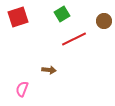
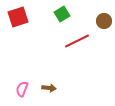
red line: moved 3 px right, 2 px down
brown arrow: moved 18 px down
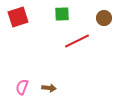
green square: rotated 28 degrees clockwise
brown circle: moved 3 px up
pink semicircle: moved 2 px up
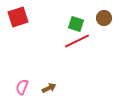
green square: moved 14 px right, 10 px down; rotated 21 degrees clockwise
brown arrow: rotated 32 degrees counterclockwise
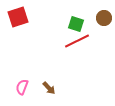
brown arrow: rotated 72 degrees clockwise
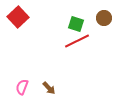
red square: rotated 25 degrees counterclockwise
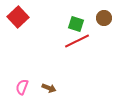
brown arrow: rotated 24 degrees counterclockwise
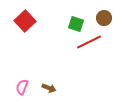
red square: moved 7 px right, 4 px down
red line: moved 12 px right, 1 px down
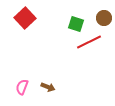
red square: moved 3 px up
brown arrow: moved 1 px left, 1 px up
